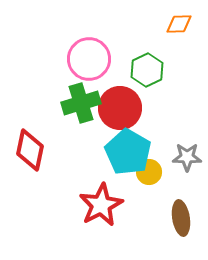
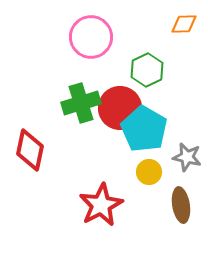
orange diamond: moved 5 px right
pink circle: moved 2 px right, 22 px up
cyan pentagon: moved 16 px right, 23 px up
gray star: rotated 12 degrees clockwise
brown ellipse: moved 13 px up
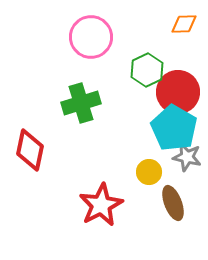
red circle: moved 58 px right, 16 px up
cyan pentagon: moved 30 px right, 1 px up
brown ellipse: moved 8 px left, 2 px up; rotated 12 degrees counterclockwise
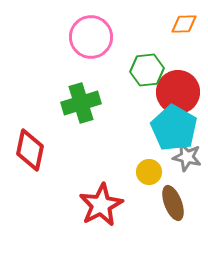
green hexagon: rotated 20 degrees clockwise
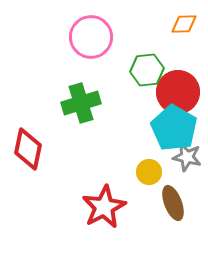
red diamond: moved 2 px left, 1 px up
red star: moved 3 px right, 2 px down
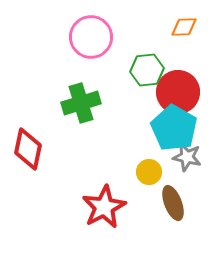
orange diamond: moved 3 px down
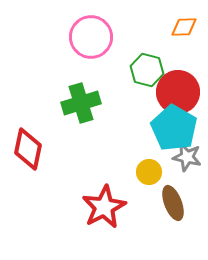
green hexagon: rotated 20 degrees clockwise
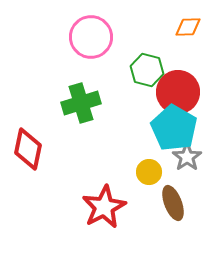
orange diamond: moved 4 px right
gray star: rotated 24 degrees clockwise
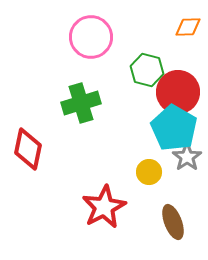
brown ellipse: moved 19 px down
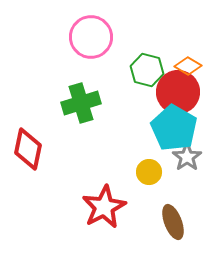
orange diamond: moved 39 px down; rotated 32 degrees clockwise
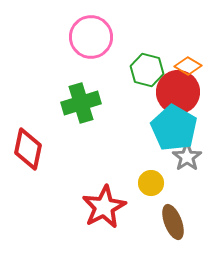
yellow circle: moved 2 px right, 11 px down
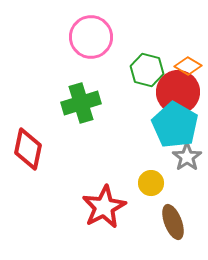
cyan pentagon: moved 1 px right, 3 px up
